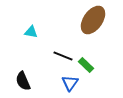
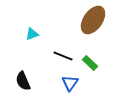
cyan triangle: moved 1 px right, 2 px down; rotated 32 degrees counterclockwise
green rectangle: moved 4 px right, 2 px up
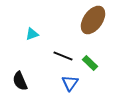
black semicircle: moved 3 px left
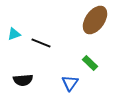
brown ellipse: moved 2 px right
cyan triangle: moved 18 px left
black line: moved 22 px left, 13 px up
black semicircle: moved 3 px right, 1 px up; rotated 72 degrees counterclockwise
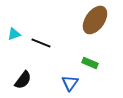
green rectangle: rotated 21 degrees counterclockwise
black semicircle: rotated 48 degrees counterclockwise
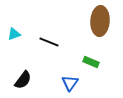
brown ellipse: moved 5 px right, 1 px down; rotated 32 degrees counterclockwise
black line: moved 8 px right, 1 px up
green rectangle: moved 1 px right, 1 px up
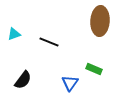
green rectangle: moved 3 px right, 7 px down
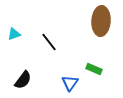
brown ellipse: moved 1 px right
black line: rotated 30 degrees clockwise
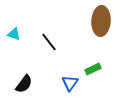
cyan triangle: rotated 40 degrees clockwise
green rectangle: moved 1 px left; rotated 49 degrees counterclockwise
black semicircle: moved 1 px right, 4 px down
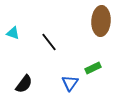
cyan triangle: moved 1 px left, 1 px up
green rectangle: moved 1 px up
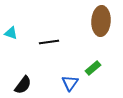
cyan triangle: moved 2 px left
black line: rotated 60 degrees counterclockwise
green rectangle: rotated 14 degrees counterclockwise
black semicircle: moved 1 px left, 1 px down
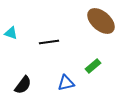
brown ellipse: rotated 52 degrees counterclockwise
green rectangle: moved 2 px up
blue triangle: moved 4 px left; rotated 42 degrees clockwise
